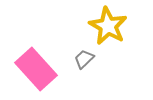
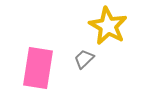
pink rectangle: moved 2 px right, 1 px up; rotated 51 degrees clockwise
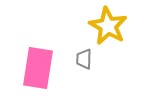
gray trapezoid: rotated 45 degrees counterclockwise
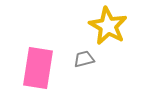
gray trapezoid: rotated 75 degrees clockwise
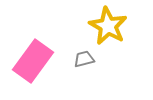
pink rectangle: moved 5 px left, 7 px up; rotated 27 degrees clockwise
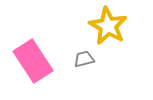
pink rectangle: rotated 69 degrees counterclockwise
